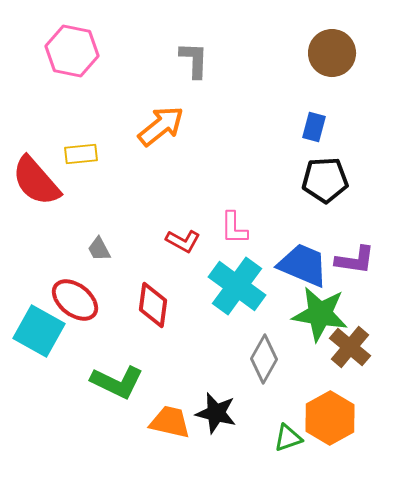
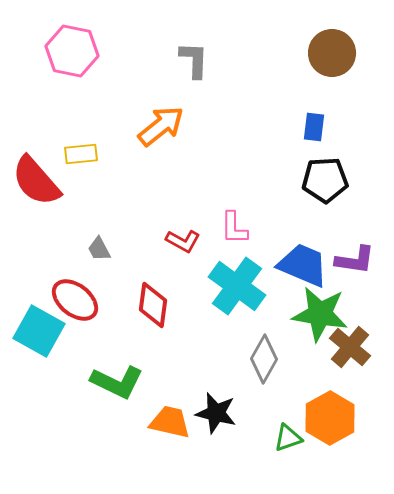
blue rectangle: rotated 8 degrees counterclockwise
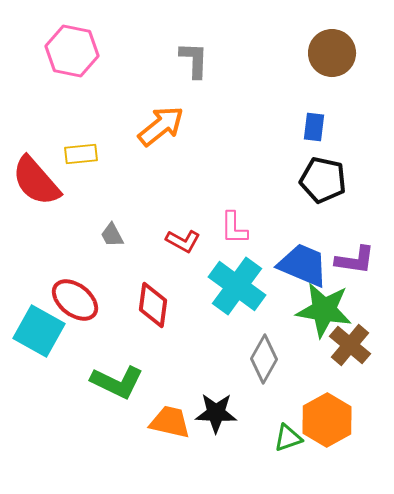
black pentagon: moved 2 px left; rotated 15 degrees clockwise
gray trapezoid: moved 13 px right, 14 px up
green star: moved 4 px right, 4 px up
brown cross: moved 2 px up
black star: rotated 12 degrees counterclockwise
orange hexagon: moved 3 px left, 2 px down
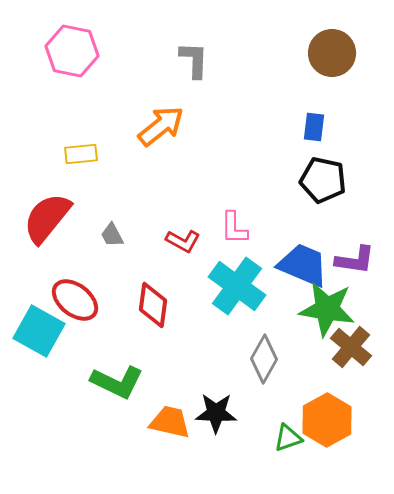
red semicircle: moved 11 px right, 37 px down; rotated 80 degrees clockwise
green star: moved 3 px right, 1 px up
brown cross: moved 1 px right, 2 px down
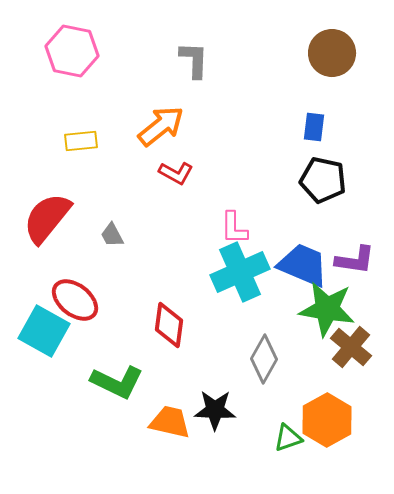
yellow rectangle: moved 13 px up
red L-shape: moved 7 px left, 68 px up
cyan cross: moved 3 px right, 14 px up; rotated 30 degrees clockwise
red diamond: moved 16 px right, 20 px down
cyan square: moved 5 px right
black star: moved 1 px left, 3 px up
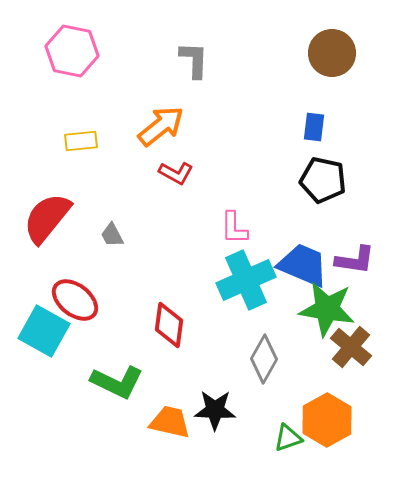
cyan cross: moved 6 px right, 8 px down
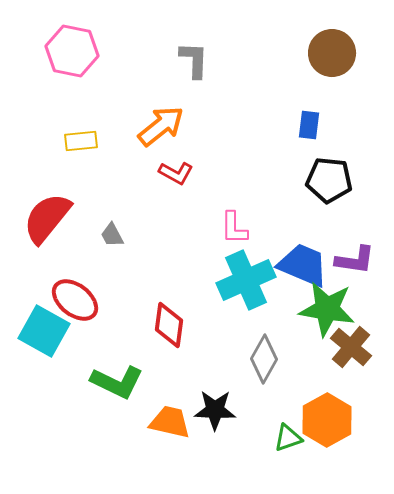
blue rectangle: moved 5 px left, 2 px up
black pentagon: moved 6 px right; rotated 6 degrees counterclockwise
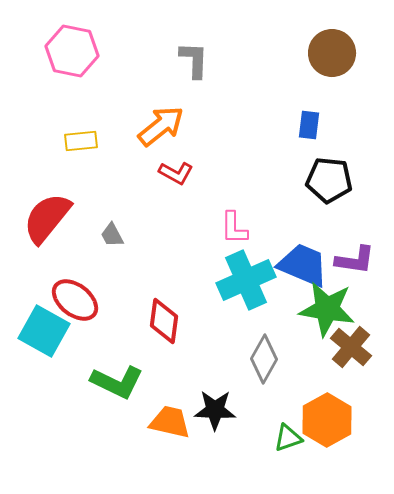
red diamond: moved 5 px left, 4 px up
